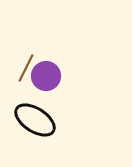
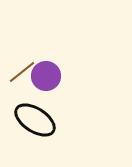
brown line: moved 4 px left, 4 px down; rotated 24 degrees clockwise
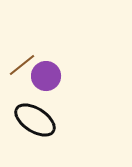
brown line: moved 7 px up
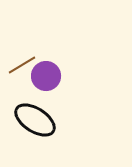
brown line: rotated 8 degrees clockwise
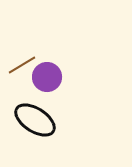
purple circle: moved 1 px right, 1 px down
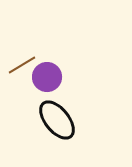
black ellipse: moved 22 px right; rotated 18 degrees clockwise
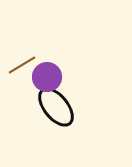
black ellipse: moved 1 px left, 13 px up
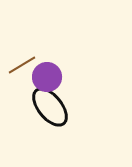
black ellipse: moved 6 px left
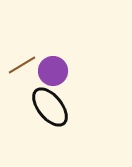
purple circle: moved 6 px right, 6 px up
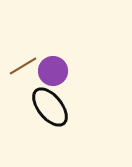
brown line: moved 1 px right, 1 px down
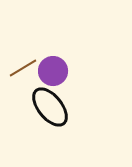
brown line: moved 2 px down
